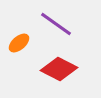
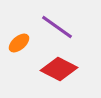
purple line: moved 1 px right, 3 px down
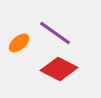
purple line: moved 2 px left, 6 px down
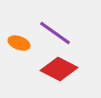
orange ellipse: rotated 60 degrees clockwise
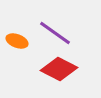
orange ellipse: moved 2 px left, 2 px up
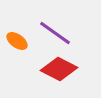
orange ellipse: rotated 15 degrees clockwise
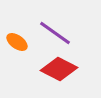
orange ellipse: moved 1 px down
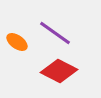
red diamond: moved 2 px down
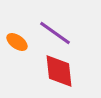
red diamond: rotated 57 degrees clockwise
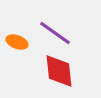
orange ellipse: rotated 15 degrees counterclockwise
